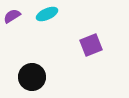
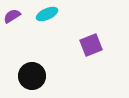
black circle: moved 1 px up
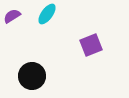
cyan ellipse: rotated 30 degrees counterclockwise
